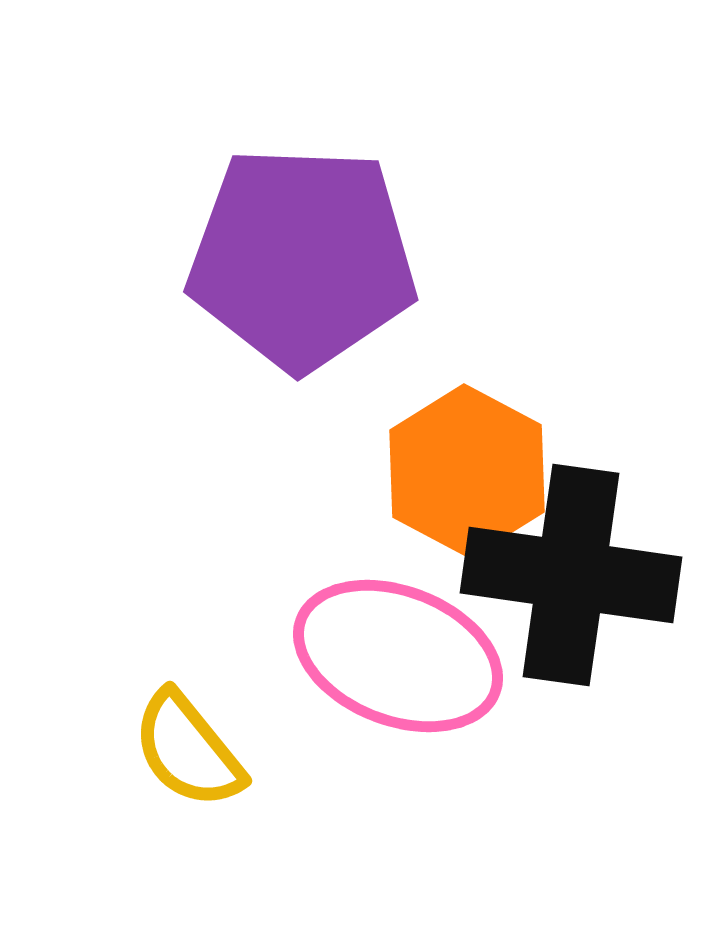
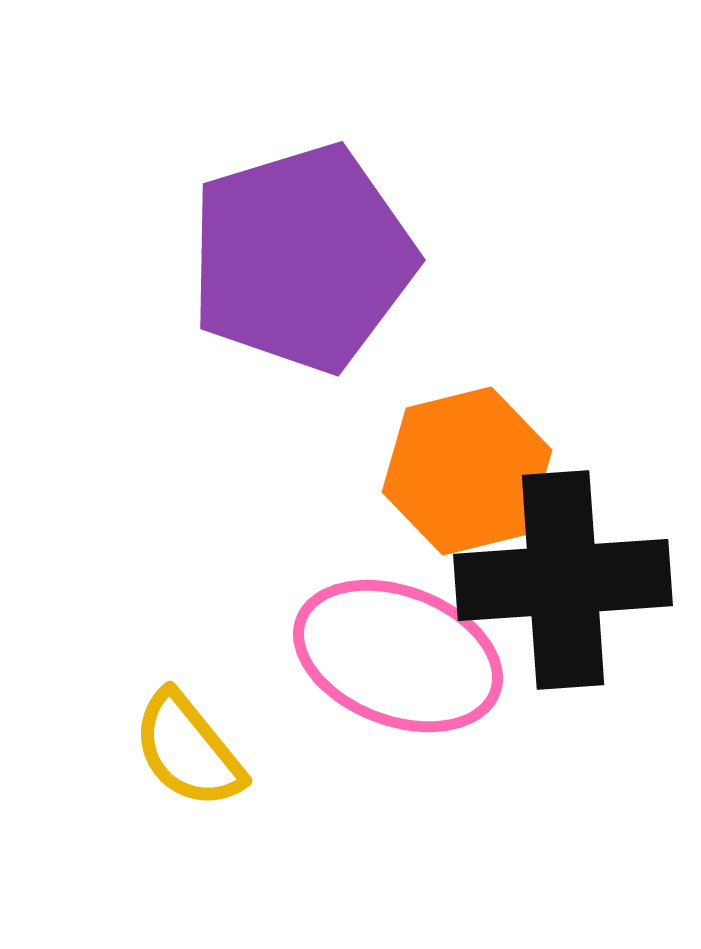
purple pentagon: rotated 19 degrees counterclockwise
orange hexagon: rotated 18 degrees clockwise
black cross: moved 8 px left, 5 px down; rotated 12 degrees counterclockwise
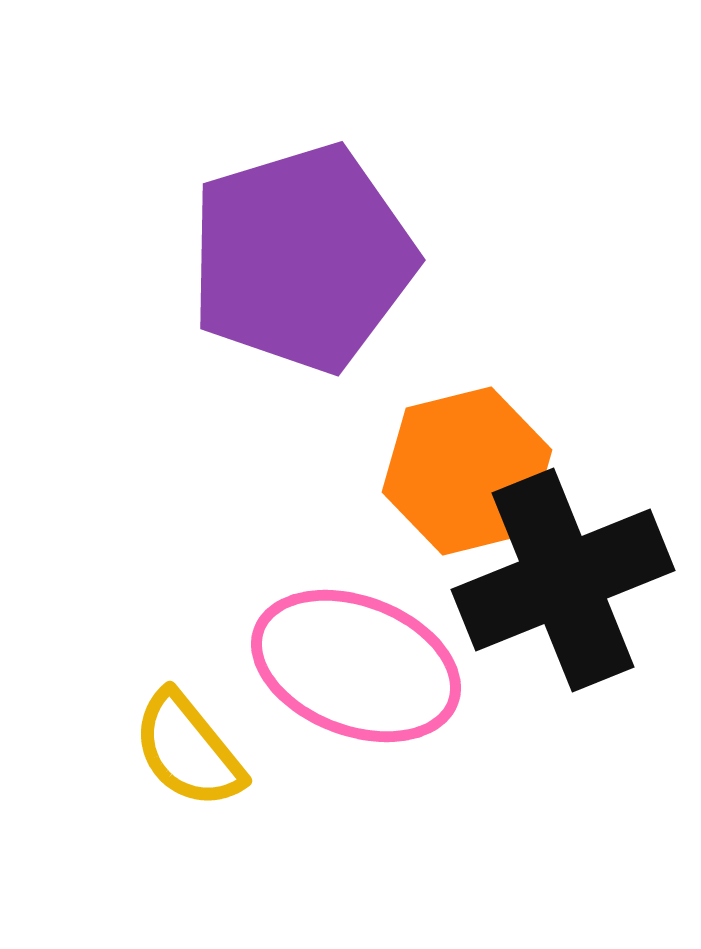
black cross: rotated 18 degrees counterclockwise
pink ellipse: moved 42 px left, 10 px down
